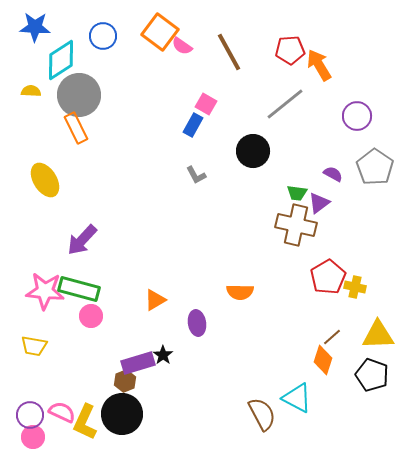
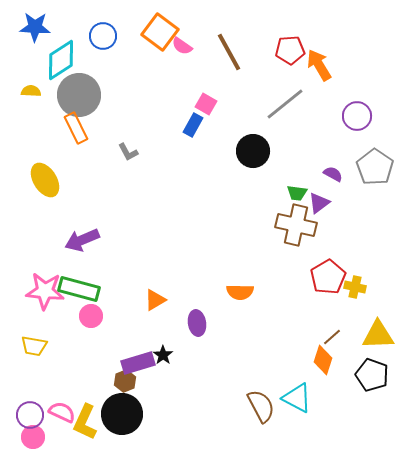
gray L-shape at (196, 175): moved 68 px left, 23 px up
purple arrow at (82, 240): rotated 24 degrees clockwise
brown semicircle at (262, 414): moved 1 px left, 8 px up
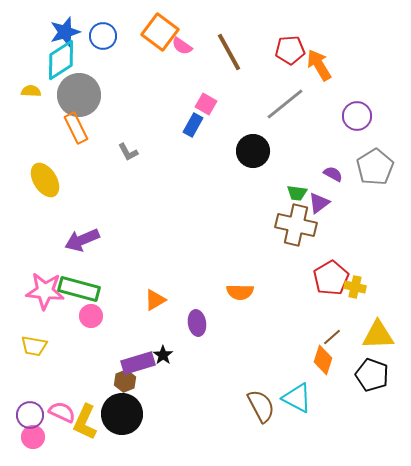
blue star at (35, 27): moved 30 px right, 5 px down; rotated 20 degrees counterclockwise
gray pentagon at (375, 167): rotated 6 degrees clockwise
red pentagon at (328, 277): moved 3 px right, 1 px down
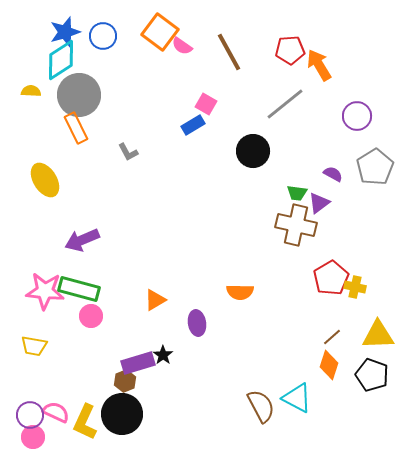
blue rectangle at (193, 125): rotated 30 degrees clockwise
orange diamond at (323, 360): moved 6 px right, 5 px down
pink semicircle at (62, 412): moved 6 px left
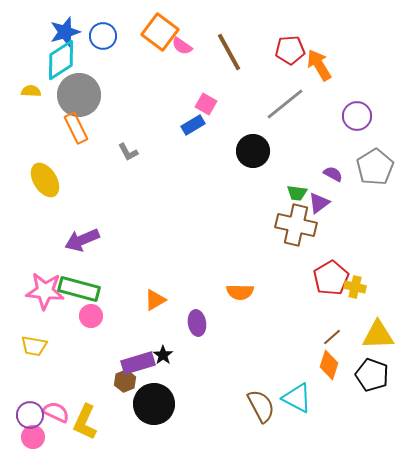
black circle at (122, 414): moved 32 px right, 10 px up
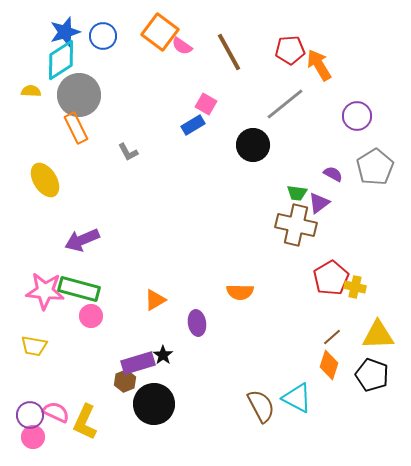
black circle at (253, 151): moved 6 px up
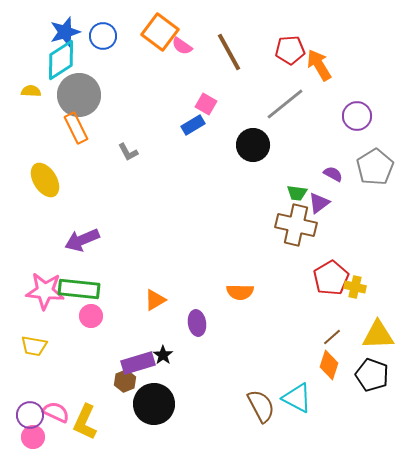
green rectangle at (79, 289): rotated 9 degrees counterclockwise
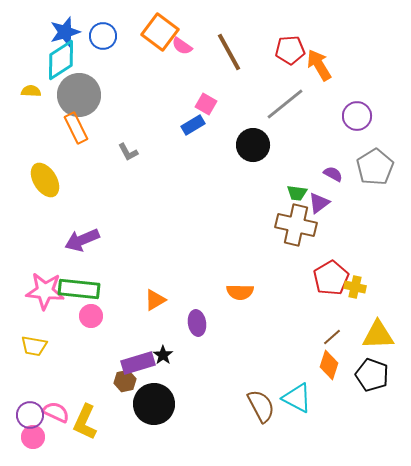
brown hexagon at (125, 381): rotated 10 degrees clockwise
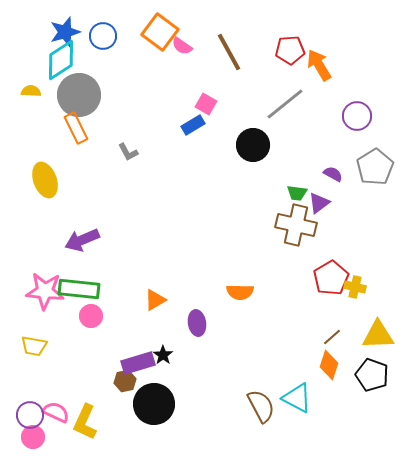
yellow ellipse at (45, 180): rotated 12 degrees clockwise
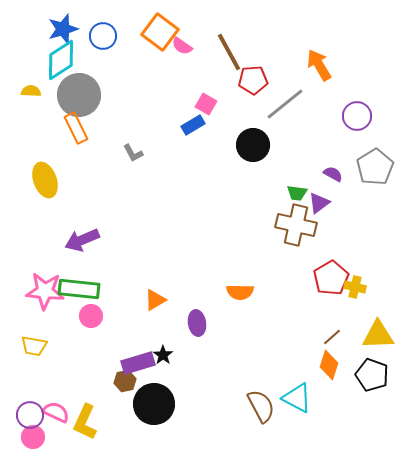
blue star at (65, 32): moved 2 px left, 3 px up
red pentagon at (290, 50): moved 37 px left, 30 px down
gray L-shape at (128, 152): moved 5 px right, 1 px down
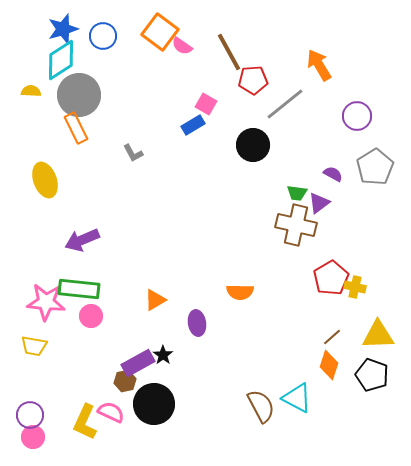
pink star at (45, 291): moved 1 px right, 11 px down
purple rectangle at (138, 363): rotated 12 degrees counterclockwise
pink semicircle at (56, 412): moved 55 px right
